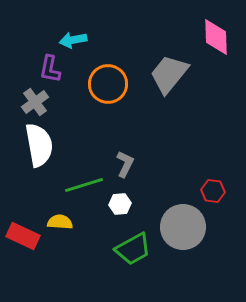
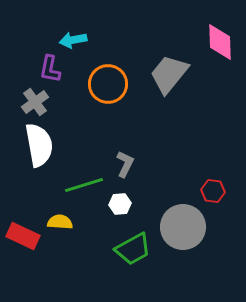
pink diamond: moved 4 px right, 5 px down
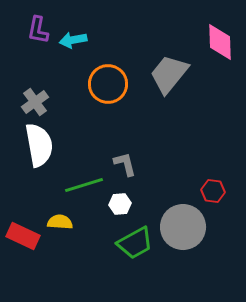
purple L-shape: moved 12 px left, 39 px up
gray L-shape: rotated 40 degrees counterclockwise
green trapezoid: moved 2 px right, 6 px up
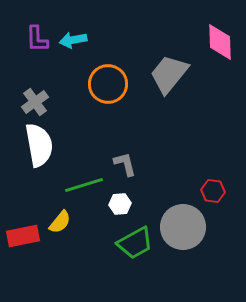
purple L-shape: moved 1 px left, 9 px down; rotated 12 degrees counterclockwise
yellow semicircle: rotated 125 degrees clockwise
red rectangle: rotated 36 degrees counterclockwise
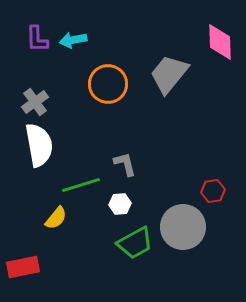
green line: moved 3 px left
red hexagon: rotated 15 degrees counterclockwise
yellow semicircle: moved 4 px left, 4 px up
red rectangle: moved 31 px down
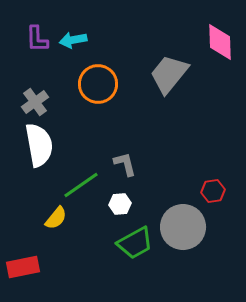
orange circle: moved 10 px left
green line: rotated 18 degrees counterclockwise
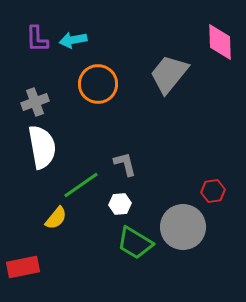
gray cross: rotated 16 degrees clockwise
white semicircle: moved 3 px right, 2 px down
green trapezoid: rotated 60 degrees clockwise
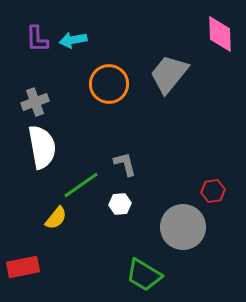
pink diamond: moved 8 px up
orange circle: moved 11 px right
green trapezoid: moved 9 px right, 32 px down
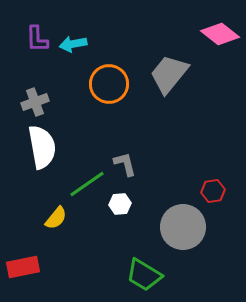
pink diamond: rotated 51 degrees counterclockwise
cyan arrow: moved 4 px down
green line: moved 6 px right, 1 px up
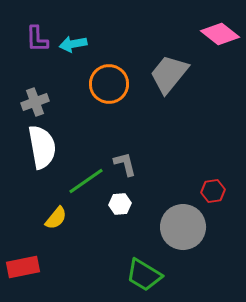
green line: moved 1 px left, 3 px up
